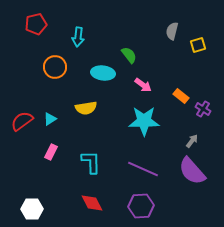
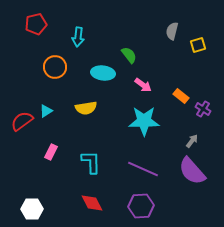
cyan triangle: moved 4 px left, 8 px up
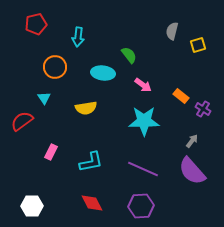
cyan triangle: moved 2 px left, 13 px up; rotated 32 degrees counterclockwise
cyan L-shape: rotated 80 degrees clockwise
white hexagon: moved 3 px up
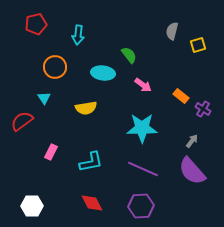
cyan arrow: moved 2 px up
cyan star: moved 2 px left, 7 px down
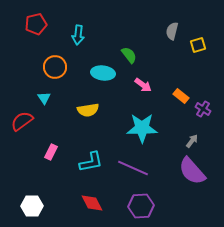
yellow semicircle: moved 2 px right, 2 px down
purple line: moved 10 px left, 1 px up
